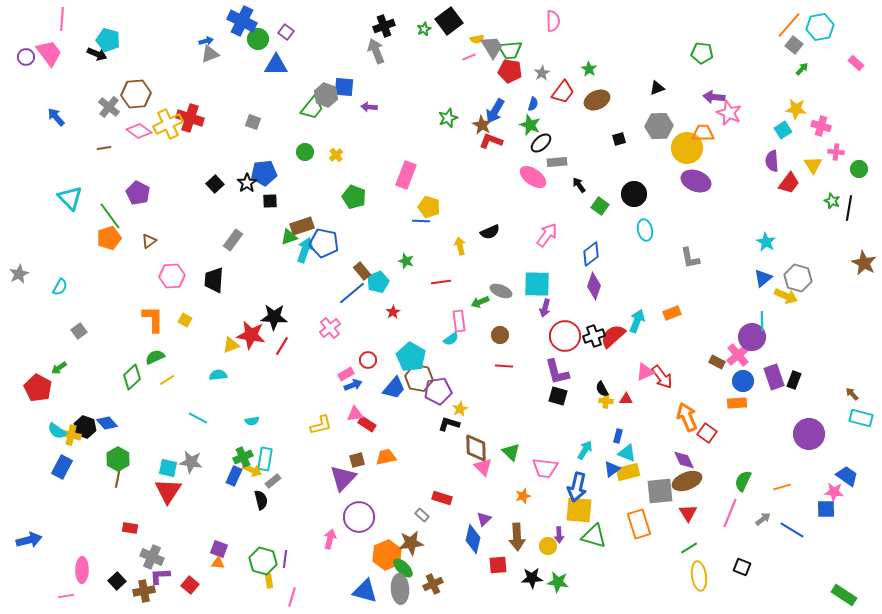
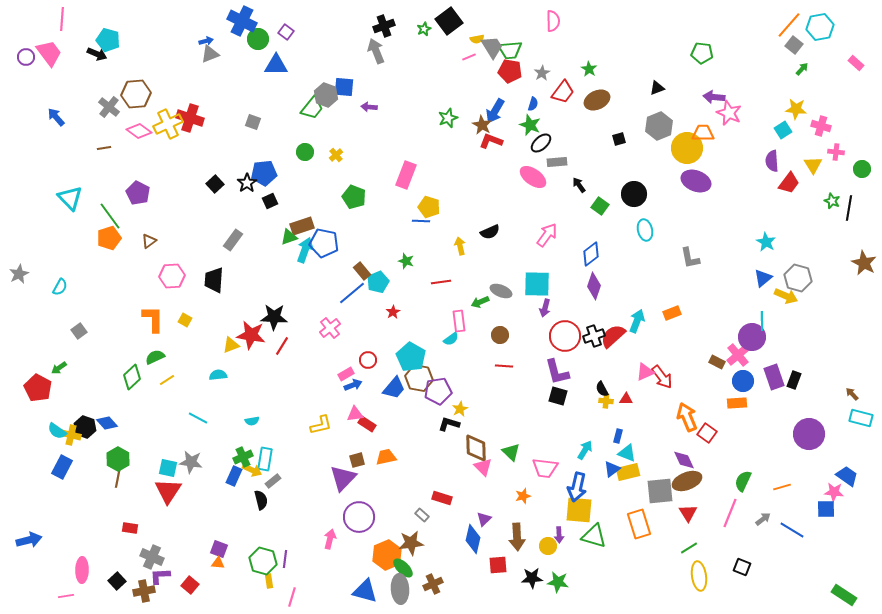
gray hexagon at (659, 126): rotated 20 degrees counterclockwise
green circle at (859, 169): moved 3 px right
black square at (270, 201): rotated 21 degrees counterclockwise
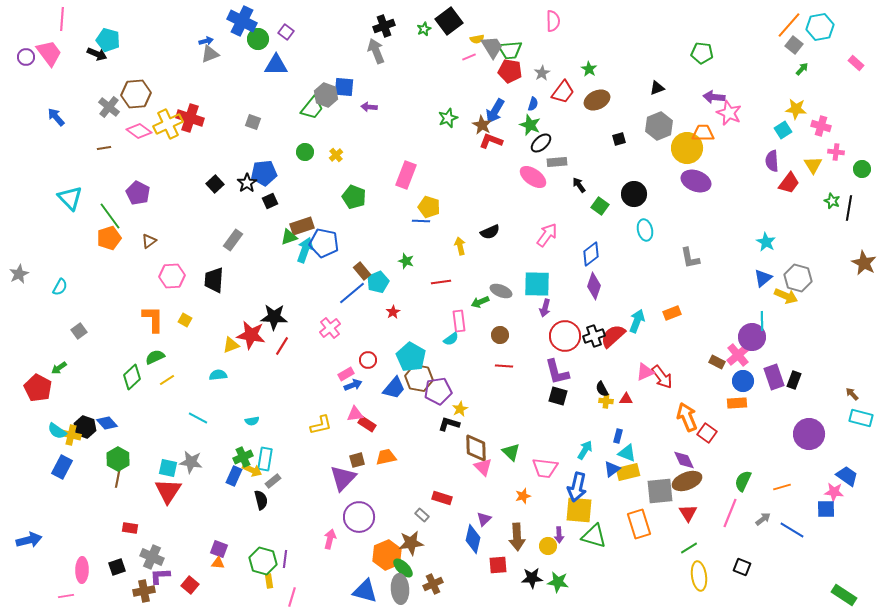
black square at (117, 581): moved 14 px up; rotated 24 degrees clockwise
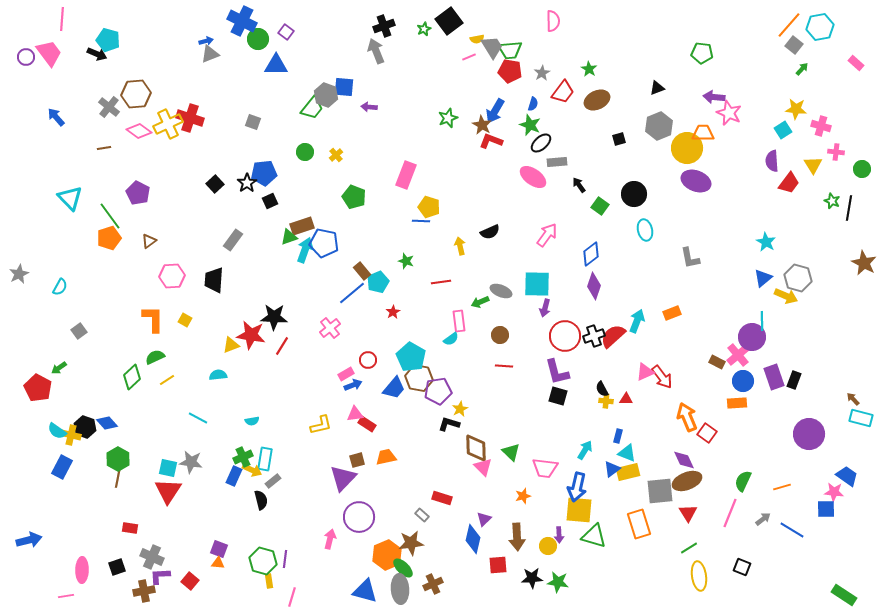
brown arrow at (852, 394): moved 1 px right, 5 px down
red square at (190, 585): moved 4 px up
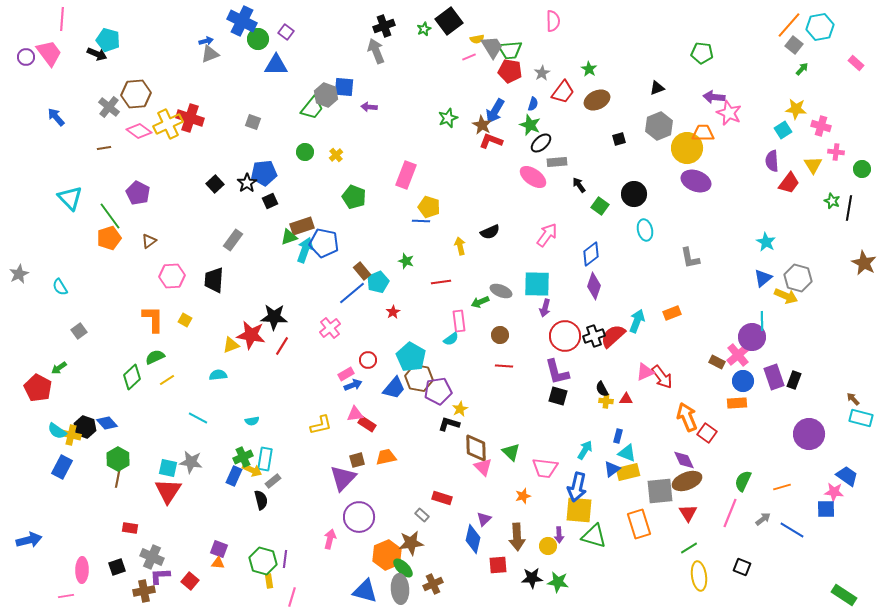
cyan semicircle at (60, 287): rotated 120 degrees clockwise
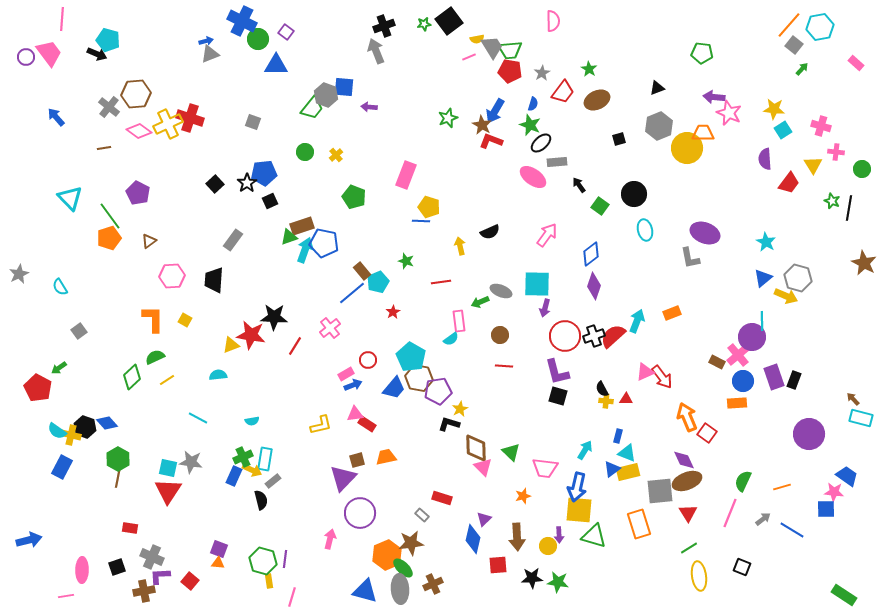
green star at (424, 29): moved 5 px up; rotated 16 degrees clockwise
yellow star at (796, 109): moved 22 px left
purple semicircle at (772, 161): moved 7 px left, 2 px up
purple ellipse at (696, 181): moved 9 px right, 52 px down
red line at (282, 346): moved 13 px right
purple circle at (359, 517): moved 1 px right, 4 px up
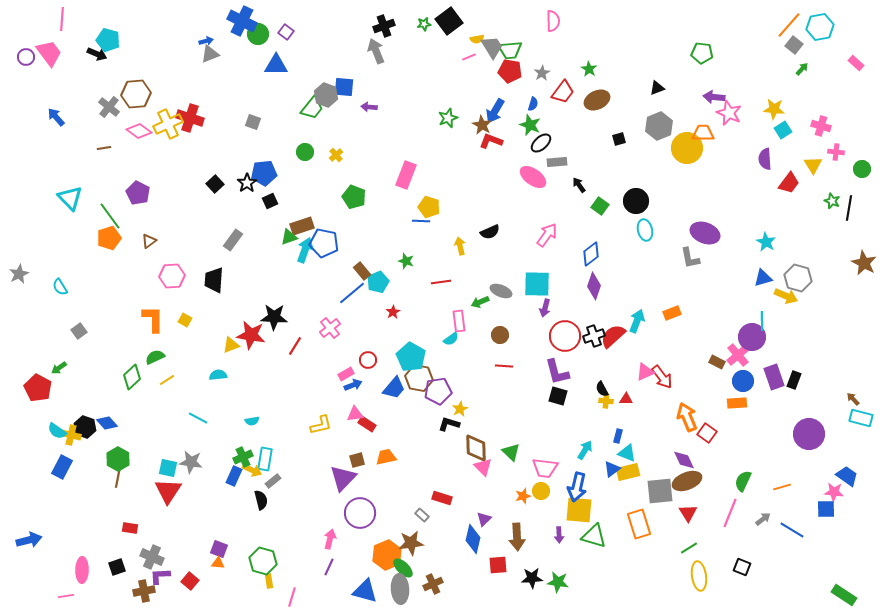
green circle at (258, 39): moved 5 px up
black circle at (634, 194): moved 2 px right, 7 px down
blue triangle at (763, 278): rotated 24 degrees clockwise
yellow circle at (548, 546): moved 7 px left, 55 px up
purple line at (285, 559): moved 44 px right, 8 px down; rotated 18 degrees clockwise
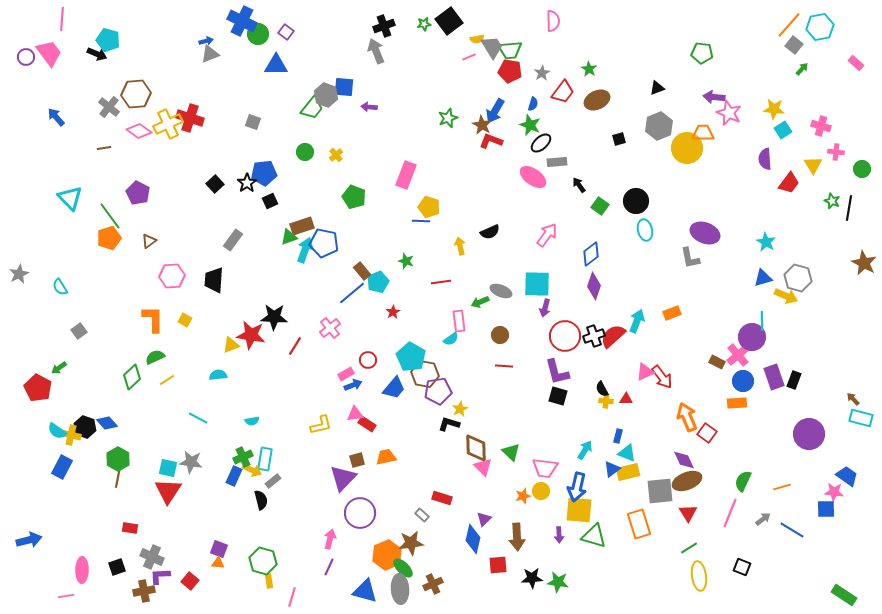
brown hexagon at (419, 378): moved 6 px right, 4 px up
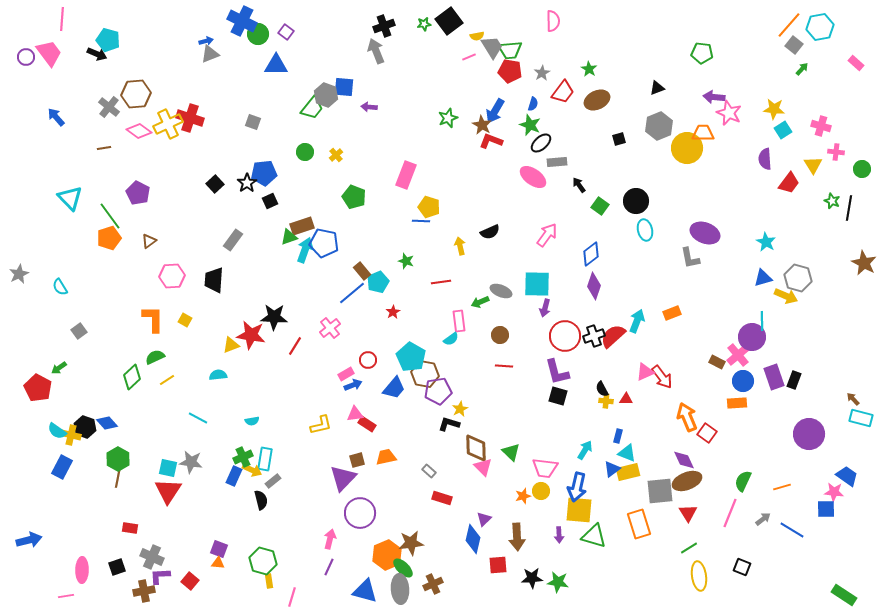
yellow semicircle at (477, 39): moved 3 px up
gray rectangle at (422, 515): moved 7 px right, 44 px up
